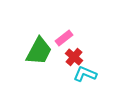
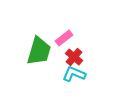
green trapezoid: rotated 12 degrees counterclockwise
cyan L-shape: moved 11 px left
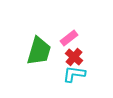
pink rectangle: moved 5 px right
cyan L-shape: rotated 15 degrees counterclockwise
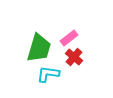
green trapezoid: moved 3 px up
cyan L-shape: moved 26 px left
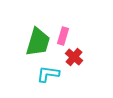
pink rectangle: moved 6 px left, 2 px up; rotated 36 degrees counterclockwise
green trapezoid: moved 1 px left, 6 px up
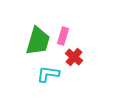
green trapezoid: moved 1 px up
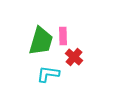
pink rectangle: rotated 18 degrees counterclockwise
green trapezoid: moved 3 px right
